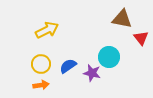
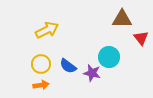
brown triangle: rotated 10 degrees counterclockwise
blue semicircle: rotated 108 degrees counterclockwise
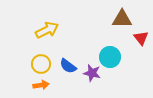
cyan circle: moved 1 px right
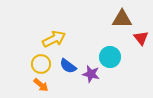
yellow arrow: moved 7 px right, 9 px down
purple star: moved 1 px left, 1 px down
orange arrow: rotated 49 degrees clockwise
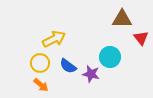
yellow circle: moved 1 px left, 1 px up
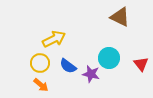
brown triangle: moved 2 px left, 2 px up; rotated 25 degrees clockwise
red triangle: moved 26 px down
cyan circle: moved 1 px left, 1 px down
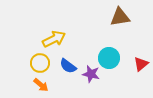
brown triangle: rotated 35 degrees counterclockwise
red triangle: rotated 28 degrees clockwise
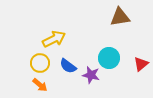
purple star: moved 1 px down
orange arrow: moved 1 px left
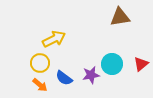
cyan circle: moved 3 px right, 6 px down
blue semicircle: moved 4 px left, 12 px down
purple star: rotated 24 degrees counterclockwise
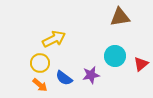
cyan circle: moved 3 px right, 8 px up
